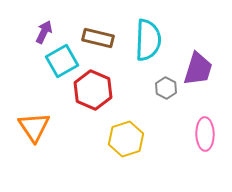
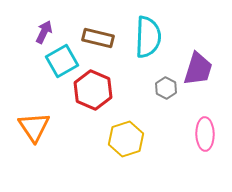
cyan semicircle: moved 3 px up
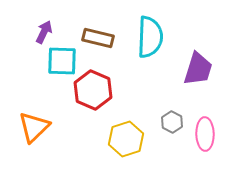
cyan semicircle: moved 2 px right
cyan square: rotated 32 degrees clockwise
gray hexagon: moved 6 px right, 34 px down
orange triangle: rotated 20 degrees clockwise
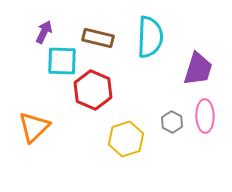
pink ellipse: moved 18 px up
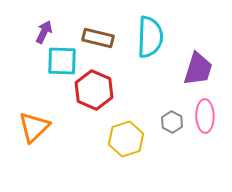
red hexagon: moved 1 px right
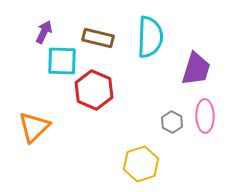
purple trapezoid: moved 2 px left
yellow hexagon: moved 15 px right, 25 px down
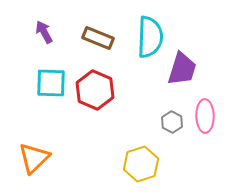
purple arrow: rotated 55 degrees counterclockwise
brown rectangle: rotated 8 degrees clockwise
cyan square: moved 11 px left, 22 px down
purple trapezoid: moved 14 px left
red hexagon: moved 1 px right
orange triangle: moved 31 px down
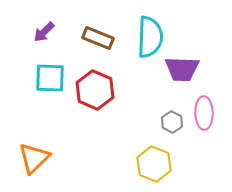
purple arrow: rotated 105 degrees counterclockwise
purple trapezoid: rotated 75 degrees clockwise
cyan square: moved 1 px left, 5 px up
pink ellipse: moved 1 px left, 3 px up
yellow hexagon: moved 13 px right; rotated 20 degrees counterclockwise
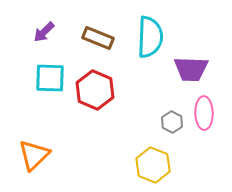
purple trapezoid: moved 9 px right
orange triangle: moved 3 px up
yellow hexagon: moved 1 px left, 1 px down
